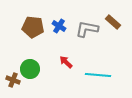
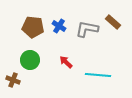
green circle: moved 9 px up
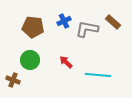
blue cross: moved 5 px right, 5 px up; rotated 32 degrees clockwise
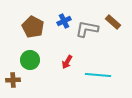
brown pentagon: rotated 20 degrees clockwise
red arrow: moved 1 px right; rotated 104 degrees counterclockwise
brown cross: rotated 24 degrees counterclockwise
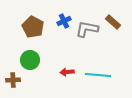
red arrow: moved 10 px down; rotated 56 degrees clockwise
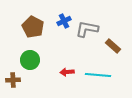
brown rectangle: moved 24 px down
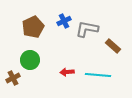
brown pentagon: rotated 20 degrees clockwise
brown cross: moved 2 px up; rotated 24 degrees counterclockwise
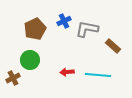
brown pentagon: moved 2 px right, 2 px down
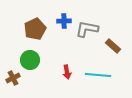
blue cross: rotated 24 degrees clockwise
red arrow: rotated 96 degrees counterclockwise
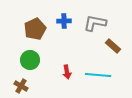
gray L-shape: moved 8 px right, 6 px up
brown cross: moved 8 px right, 8 px down; rotated 32 degrees counterclockwise
